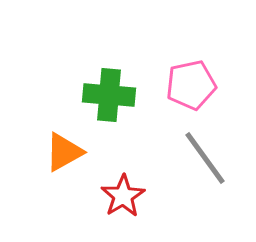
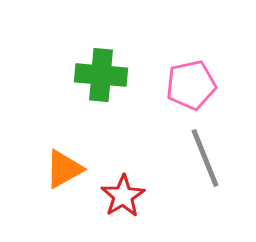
green cross: moved 8 px left, 20 px up
orange triangle: moved 17 px down
gray line: rotated 14 degrees clockwise
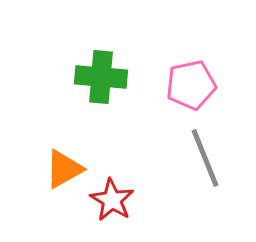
green cross: moved 2 px down
red star: moved 11 px left, 4 px down; rotated 9 degrees counterclockwise
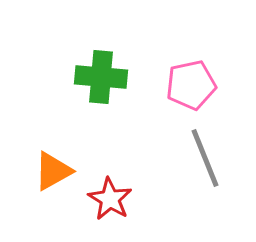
orange triangle: moved 11 px left, 2 px down
red star: moved 2 px left, 1 px up
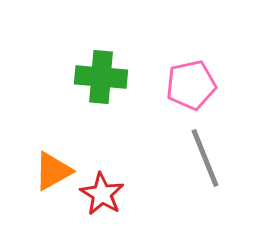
red star: moved 8 px left, 5 px up
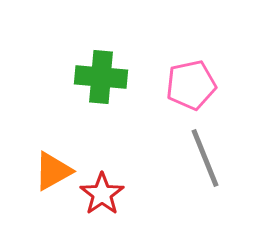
red star: rotated 6 degrees clockwise
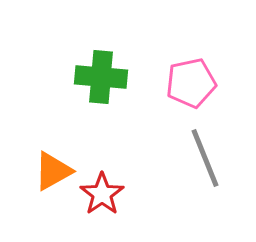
pink pentagon: moved 2 px up
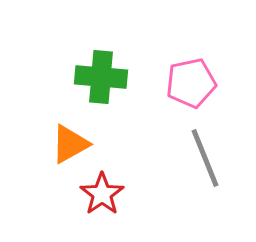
orange triangle: moved 17 px right, 27 px up
